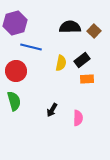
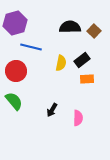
green semicircle: rotated 24 degrees counterclockwise
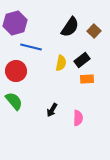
black semicircle: rotated 125 degrees clockwise
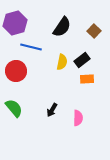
black semicircle: moved 8 px left
yellow semicircle: moved 1 px right, 1 px up
green semicircle: moved 7 px down
